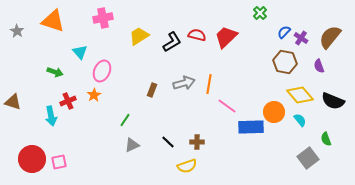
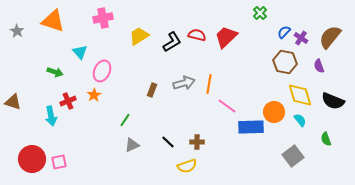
yellow diamond: rotated 24 degrees clockwise
gray square: moved 15 px left, 2 px up
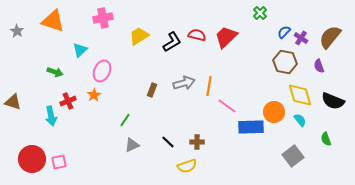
cyan triangle: moved 2 px up; rotated 28 degrees clockwise
orange line: moved 2 px down
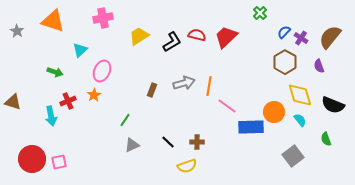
brown hexagon: rotated 20 degrees clockwise
black semicircle: moved 4 px down
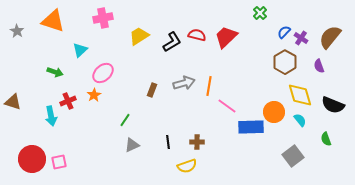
pink ellipse: moved 1 px right, 2 px down; rotated 25 degrees clockwise
black line: rotated 40 degrees clockwise
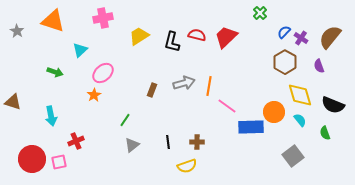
black L-shape: rotated 135 degrees clockwise
red cross: moved 8 px right, 40 px down
green semicircle: moved 1 px left, 6 px up
gray triangle: rotated 14 degrees counterclockwise
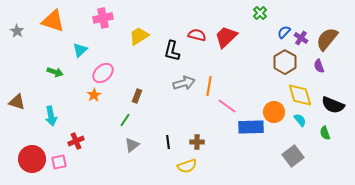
brown semicircle: moved 3 px left, 2 px down
black L-shape: moved 9 px down
brown rectangle: moved 15 px left, 6 px down
brown triangle: moved 4 px right
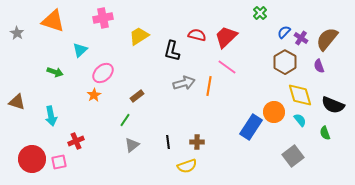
gray star: moved 2 px down
brown rectangle: rotated 32 degrees clockwise
pink line: moved 39 px up
blue rectangle: rotated 55 degrees counterclockwise
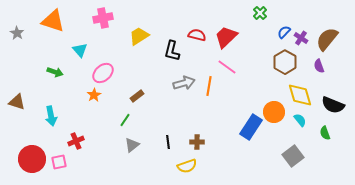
cyan triangle: rotated 28 degrees counterclockwise
